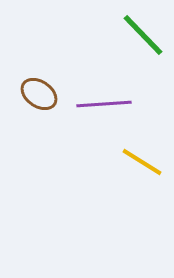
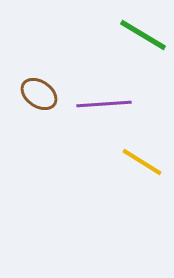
green line: rotated 15 degrees counterclockwise
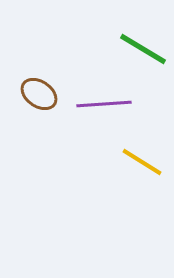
green line: moved 14 px down
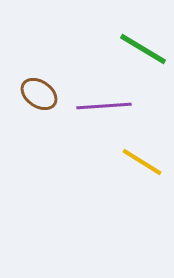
purple line: moved 2 px down
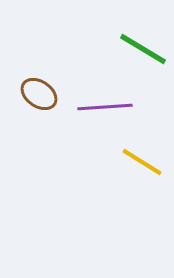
purple line: moved 1 px right, 1 px down
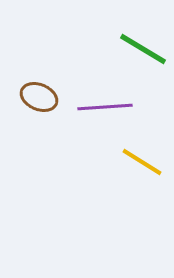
brown ellipse: moved 3 px down; rotated 12 degrees counterclockwise
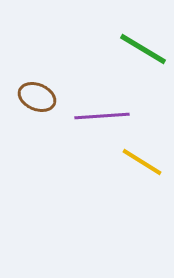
brown ellipse: moved 2 px left
purple line: moved 3 px left, 9 px down
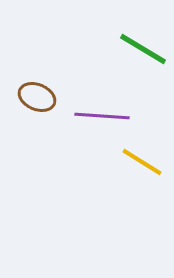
purple line: rotated 8 degrees clockwise
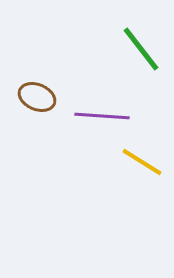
green line: moved 2 px left; rotated 21 degrees clockwise
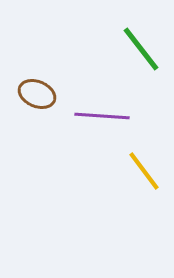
brown ellipse: moved 3 px up
yellow line: moved 2 px right, 9 px down; rotated 21 degrees clockwise
